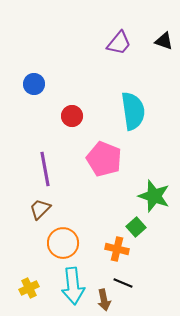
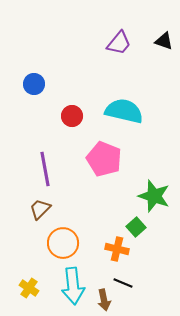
cyan semicircle: moved 9 px left; rotated 69 degrees counterclockwise
yellow cross: rotated 30 degrees counterclockwise
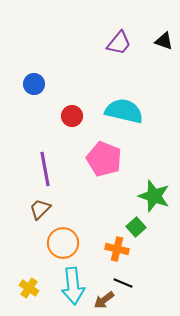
brown arrow: rotated 65 degrees clockwise
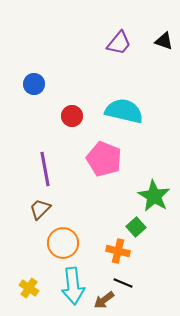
green star: rotated 12 degrees clockwise
orange cross: moved 1 px right, 2 px down
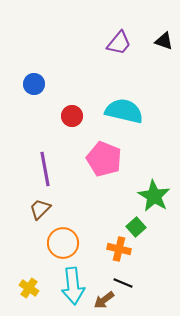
orange cross: moved 1 px right, 2 px up
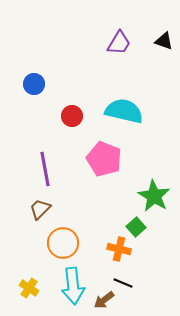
purple trapezoid: rotated 8 degrees counterclockwise
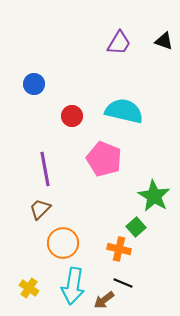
cyan arrow: rotated 15 degrees clockwise
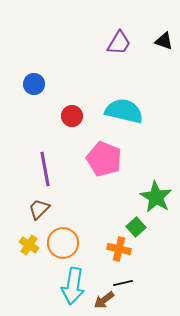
green star: moved 2 px right, 1 px down
brown trapezoid: moved 1 px left
black line: rotated 36 degrees counterclockwise
yellow cross: moved 43 px up
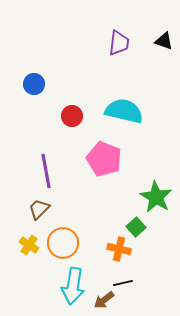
purple trapezoid: rotated 24 degrees counterclockwise
purple line: moved 1 px right, 2 px down
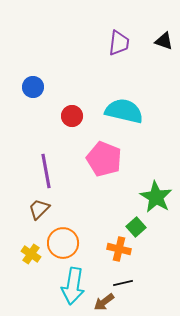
blue circle: moved 1 px left, 3 px down
yellow cross: moved 2 px right, 9 px down
brown arrow: moved 2 px down
